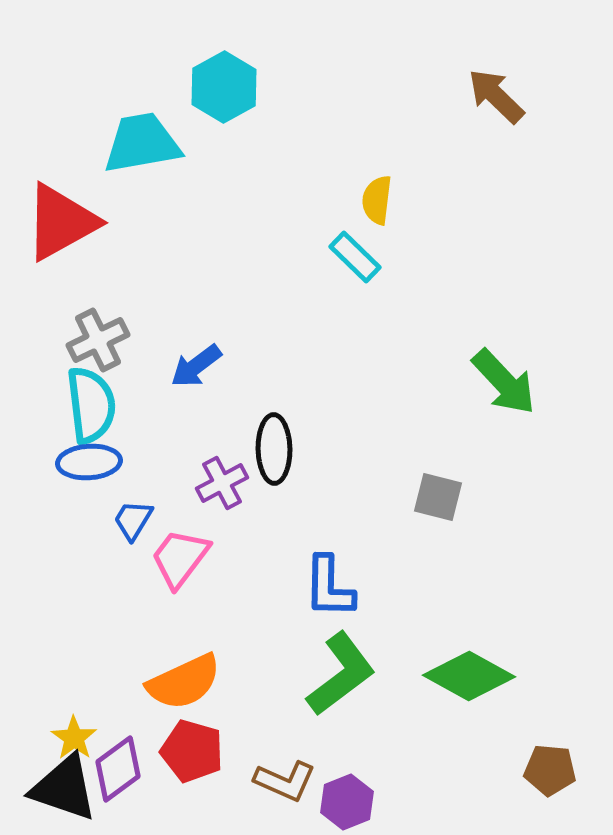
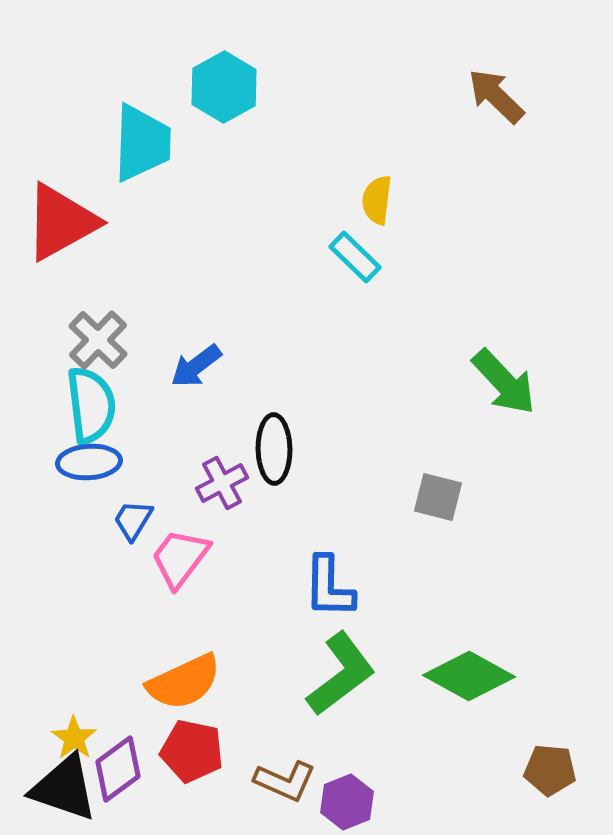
cyan trapezoid: rotated 102 degrees clockwise
gray cross: rotated 20 degrees counterclockwise
red pentagon: rotated 4 degrees counterclockwise
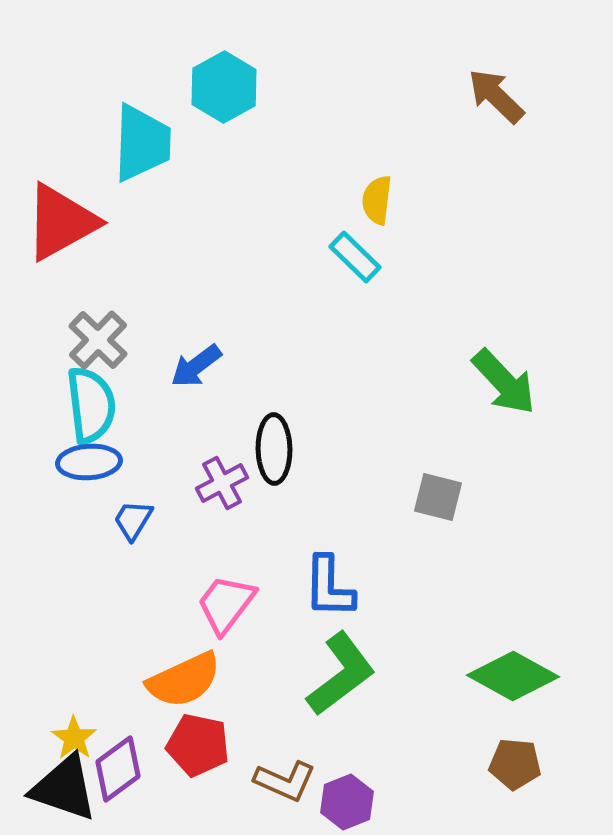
pink trapezoid: moved 46 px right, 46 px down
green diamond: moved 44 px right
orange semicircle: moved 2 px up
red pentagon: moved 6 px right, 6 px up
brown pentagon: moved 35 px left, 6 px up
